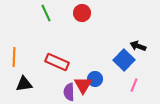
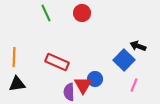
black triangle: moved 7 px left
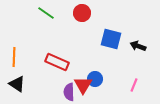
green line: rotated 30 degrees counterclockwise
blue square: moved 13 px left, 21 px up; rotated 30 degrees counterclockwise
black triangle: rotated 42 degrees clockwise
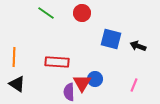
red rectangle: rotated 20 degrees counterclockwise
red triangle: moved 1 px left, 2 px up
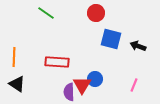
red circle: moved 14 px right
red triangle: moved 2 px down
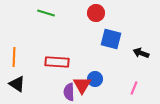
green line: rotated 18 degrees counterclockwise
black arrow: moved 3 px right, 7 px down
pink line: moved 3 px down
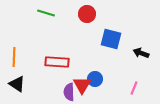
red circle: moved 9 px left, 1 px down
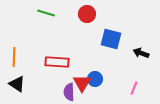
red triangle: moved 2 px up
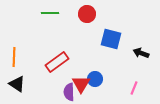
green line: moved 4 px right; rotated 18 degrees counterclockwise
red rectangle: rotated 40 degrees counterclockwise
red triangle: moved 1 px left, 1 px down
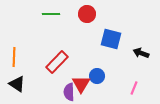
green line: moved 1 px right, 1 px down
red rectangle: rotated 10 degrees counterclockwise
blue circle: moved 2 px right, 3 px up
